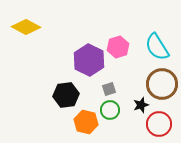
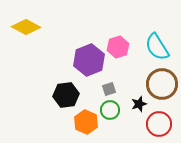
purple hexagon: rotated 12 degrees clockwise
black star: moved 2 px left, 1 px up
orange hexagon: rotated 10 degrees clockwise
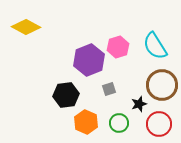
cyan semicircle: moved 2 px left, 1 px up
brown circle: moved 1 px down
green circle: moved 9 px right, 13 px down
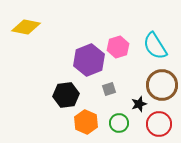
yellow diamond: rotated 16 degrees counterclockwise
